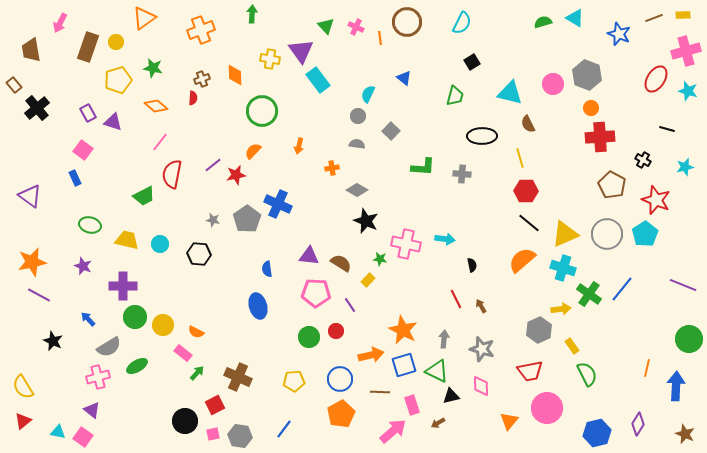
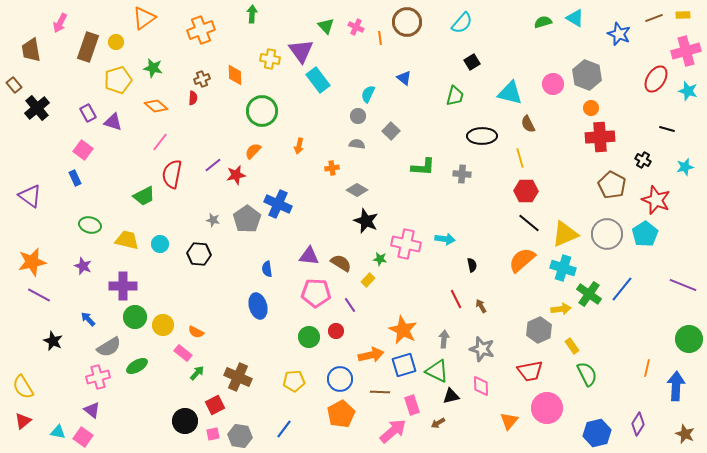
cyan semicircle at (462, 23): rotated 15 degrees clockwise
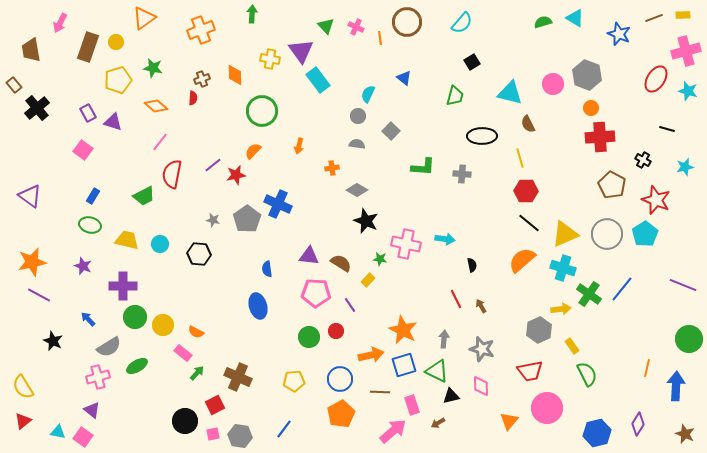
blue rectangle at (75, 178): moved 18 px right, 18 px down; rotated 56 degrees clockwise
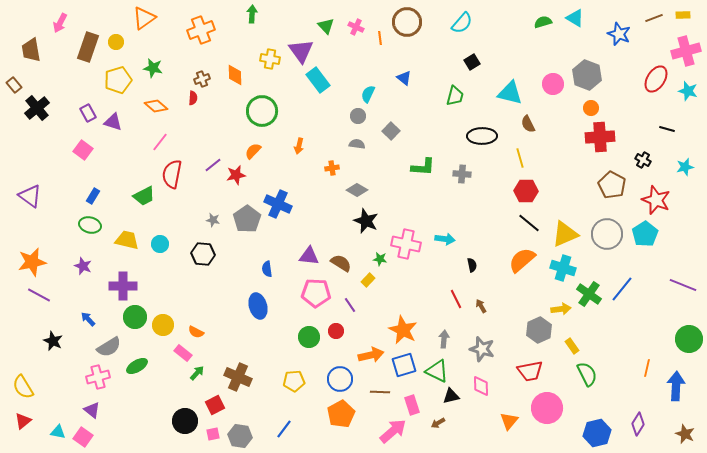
black hexagon at (199, 254): moved 4 px right
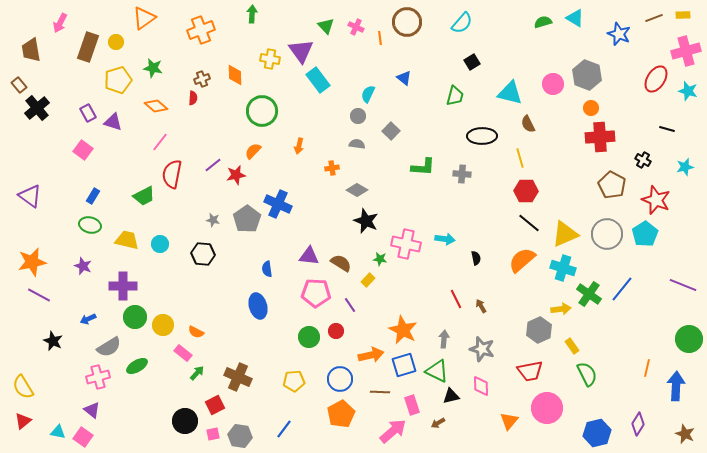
brown rectangle at (14, 85): moved 5 px right
black semicircle at (472, 265): moved 4 px right, 7 px up
blue arrow at (88, 319): rotated 70 degrees counterclockwise
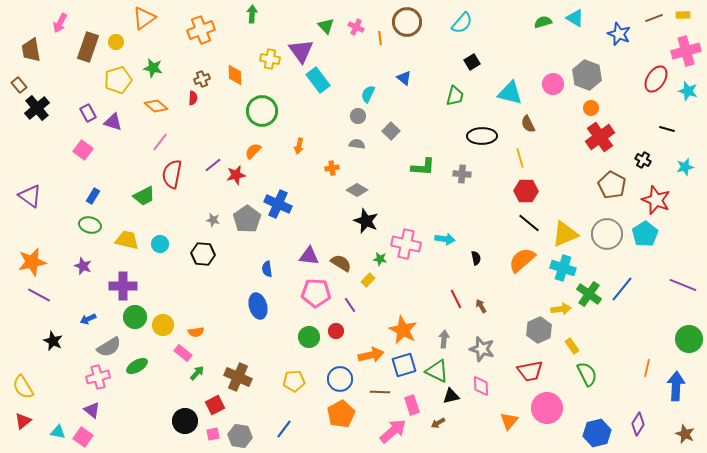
red cross at (600, 137): rotated 32 degrees counterclockwise
orange semicircle at (196, 332): rotated 35 degrees counterclockwise
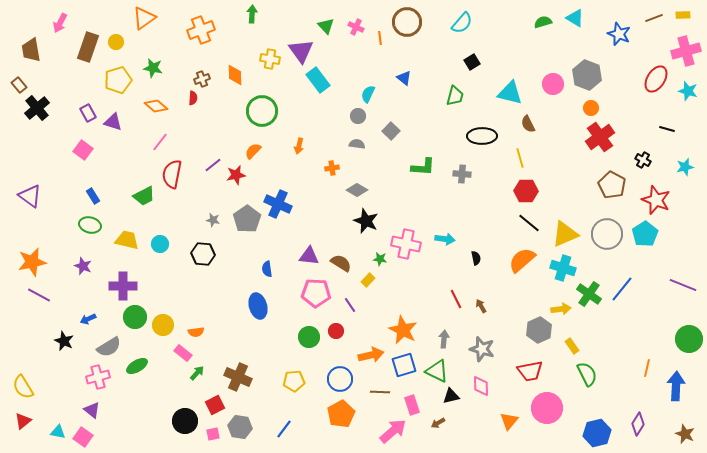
blue rectangle at (93, 196): rotated 63 degrees counterclockwise
black star at (53, 341): moved 11 px right
gray hexagon at (240, 436): moved 9 px up
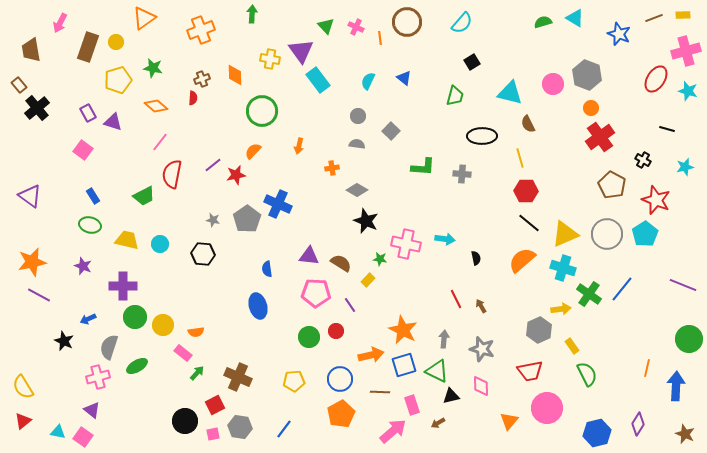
cyan semicircle at (368, 94): moved 13 px up
gray semicircle at (109, 347): rotated 140 degrees clockwise
